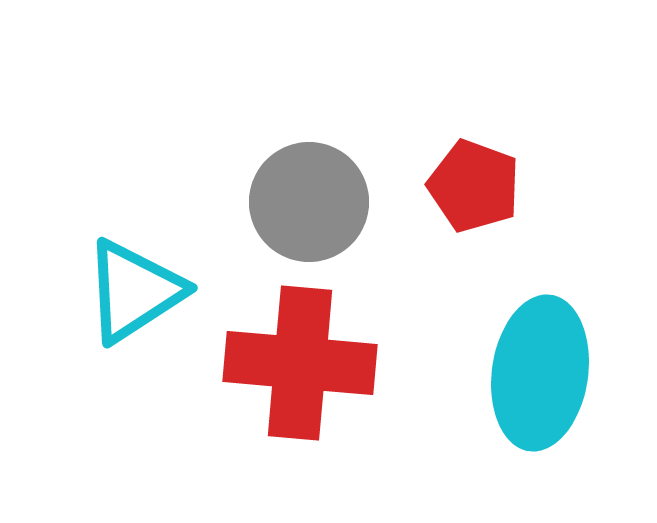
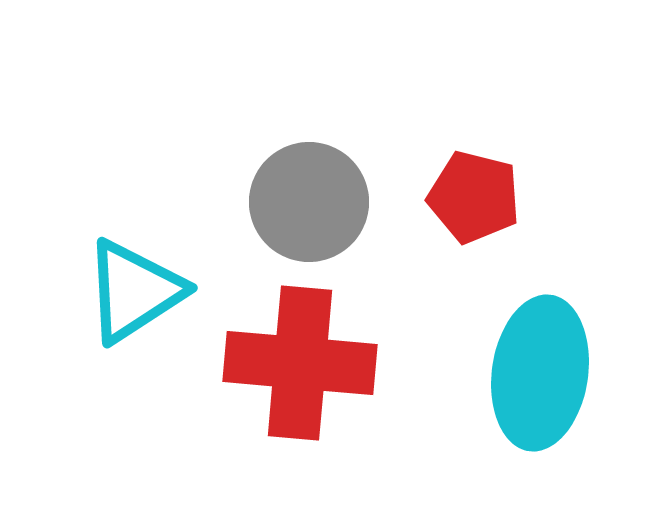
red pentagon: moved 11 px down; rotated 6 degrees counterclockwise
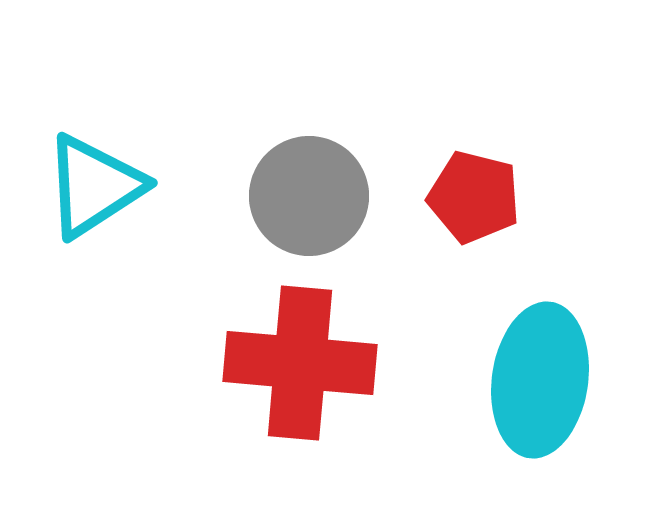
gray circle: moved 6 px up
cyan triangle: moved 40 px left, 105 px up
cyan ellipse: moved 7 px down
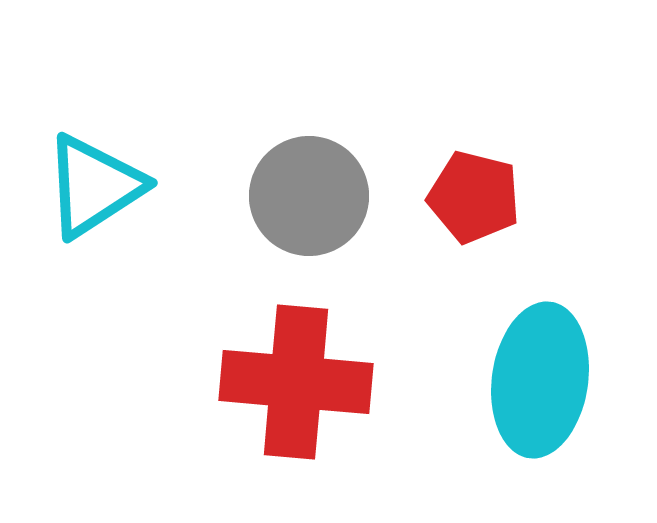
red cross: moved 4 px left, 19 px down
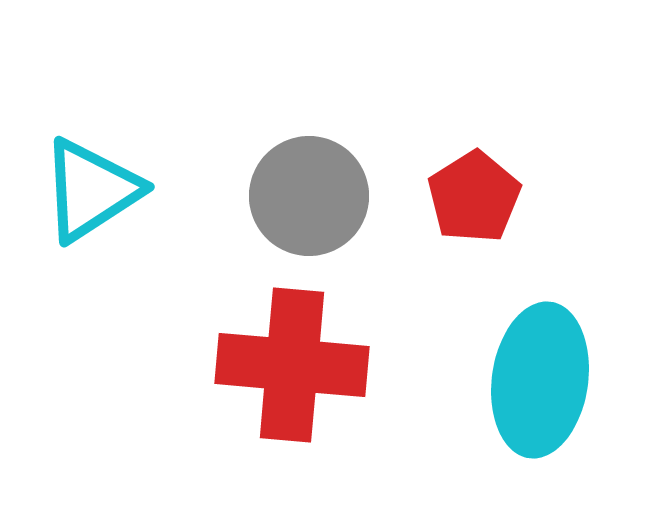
cyan triangle: moved 3 px left, 4 px down
red pentagon: rotated 26 degrees clockwise
red cross: moved 4 px left, 17 px up
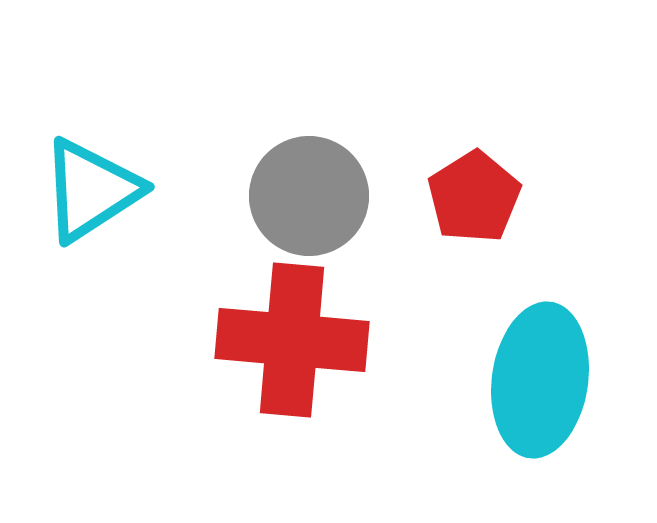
red cross: moved 25 px up
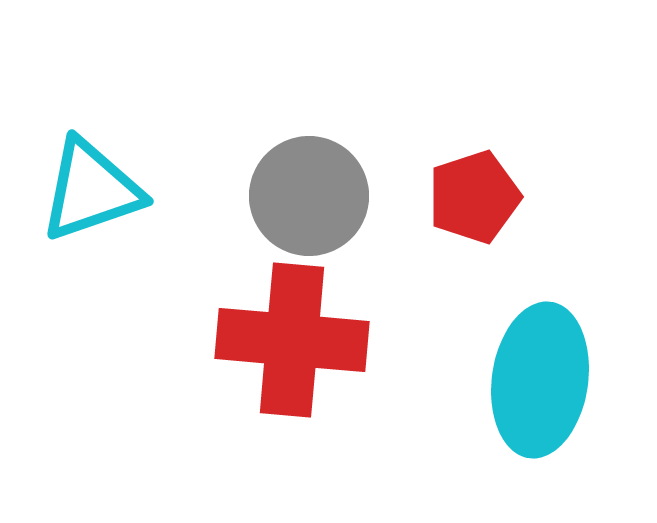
cyan triangle: rotated 14 degrees clockwise
red pentagon: rotated 14 degrees clockwise
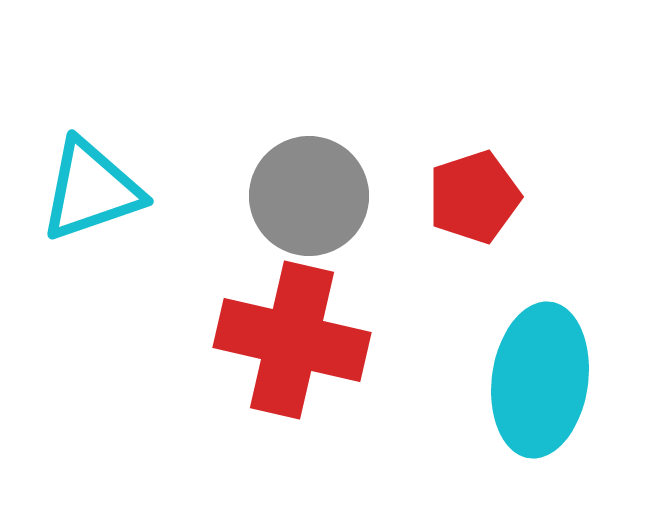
red cross: rotated 8 degrees clockwise
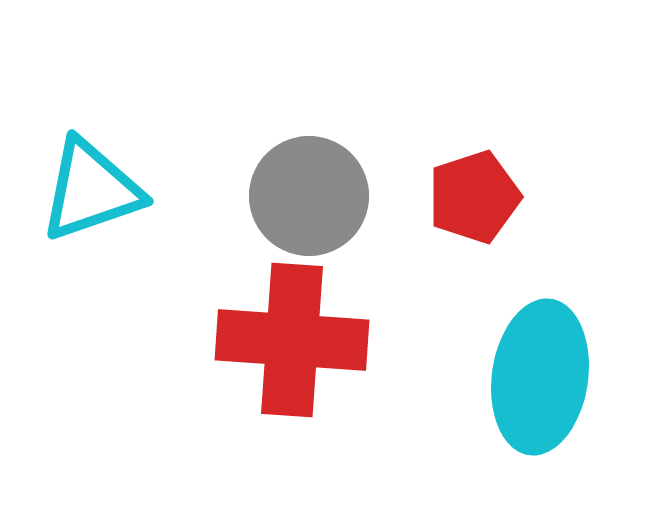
red cross: rotated 9 degrees counterclockwise
cyan ellipse: moved 3 px up
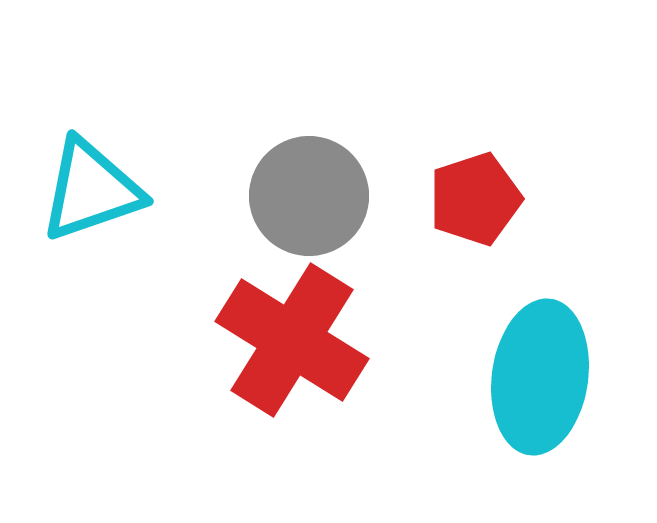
red pentagon: moved 1 px right, 2 px down
red cross: rotated 28 degrees clockwise
